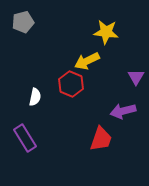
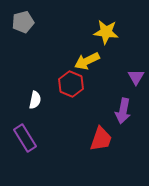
white semicircle: moved 3 px down
purple arrow: rotated 65 degrees counterclockwise
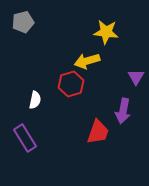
yellow arrow: rotated 10 degrees clockwise
red hexagon: rotated 20 degrees clockwise
red trapezoid: moved 3 px left, 7 px up
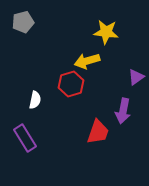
purple triangle: rotated 24 degrees clockwise
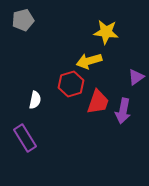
gray pentagon: moved 2 px up
yellow arrow: moved 2 px right
red trapezoid: moved 30 px up
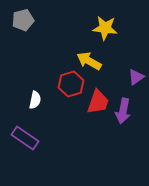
yellow star: moved 1 px left, 4 px up
yellow arrow: rotated 45 degrees clockwise
purple rectangle: rotated 24 degrees counterclockwise
